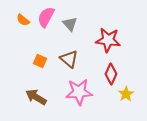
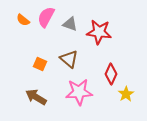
gray triangle: rotated 28 degrees counterclockwise
red star: moved 9 px left, 8 px up
orange square: moved 3 px down
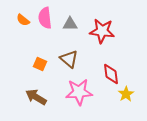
pink semicircle: moved 1 px left, 1 px down; rotated 35 degrees counterclockwise
gray triangle: rotated 21 degrees counterclockwise
red star: moved 3 px right, 1 px up
red diamond: rotated 30 degrees counterclockwise
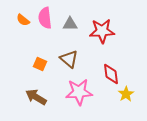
red star: rotated 10 degrees counterclockwise
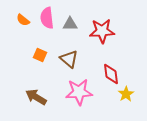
pink semicircle: moved 2 px right
orange square: moved 9 px up
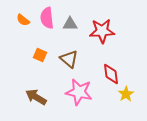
pink star: rotated 16 degrees clockwise
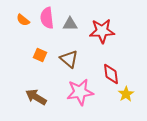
pink star: moved 1 px right; rotated 20 degrees counterclockwise
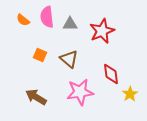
pink semicircle: moved 1 px up
red star: rotated 20 degrees counterclockwise
yellow star: moved 4 px right
